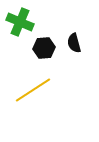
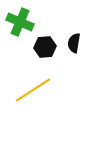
black semicircle: rotated 24 degrees clockwise
black hexagon: moved 1 px right, 1 px up
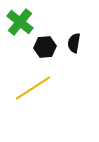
green cross: rotated 16 degrees clockwise
yellow line: moved 2 px up
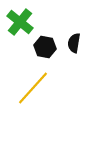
black hexagon: rotated 15 degrees clockwise
yellow line: rotated 15 degrees counterclockwise
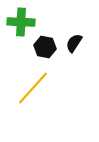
green cross: moved 1 px right; rotated 36 degrees counterclockwise
black semicircle: rotated 24 degrees clockwise
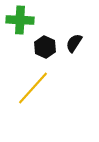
green cross: moved 1 px left, 2 px up
black hexagon: rotated 15 degrees clockwise
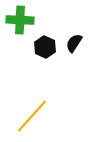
yellow line: moved 1 px left, 28 px down
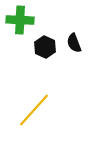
black semicircle: rotated 54 degrees counterclockwise
yellow line: moved 2 px right, 6 px up
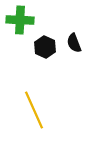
yellow line: rotated 66 degrees counterclockwise
